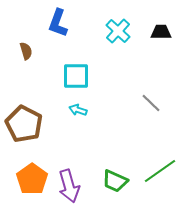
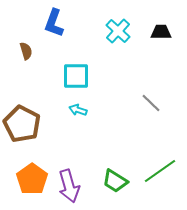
blue L-shape: moved 4 px left
brown pentagon: moved 2 px left
green trapezoid: rotated 8 degrees clockwise
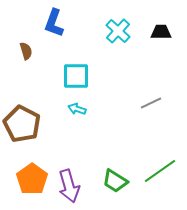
gray line: rotated 70 degrees counterclockwise
cyan arrow: moved 1 px left, 1 px up
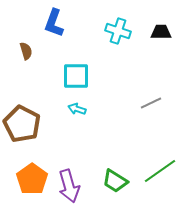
cyan cross: rotated 25 degrees counterclockwise
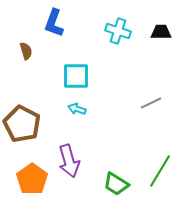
green line: rotated 24 degrees counterclockwise
green trapezoid: moved 1 px right, 3 px down
purple arrow: moved 25 px up
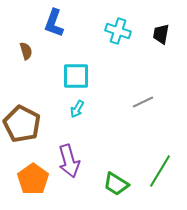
black trapezoid: moved 2 px down; rotated 80 degrees counterclockwise
gray line: moved 8 px left, 1 px up
cyan arrow: rotated 78 degrees counterclockwise
orange pentagon: moved 1 px right
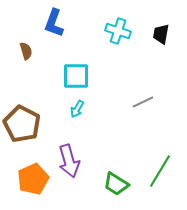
orange pentagon: rotated 12 degrees clockwise
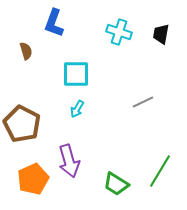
cyan cross: moved 1 px right, 1 px down
cyan square: moved 2 px up
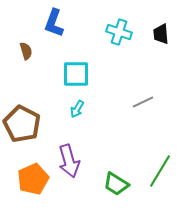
black trapezoid: rotated 15 degrees counterclockwise
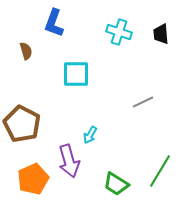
cyan arrow: moved 13 px right, 26 px down
